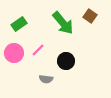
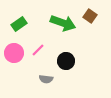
green arrow: rotated 30 degrees counterclockwise
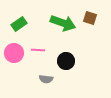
brown square: moved 2 px down; rotated 16 degrees counterclockwise
pink line: rotated 48 degrees clockwise
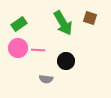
green arrow: rotated 40 degrees clockwise
pink circle: moved 4 px right, 5 px up
